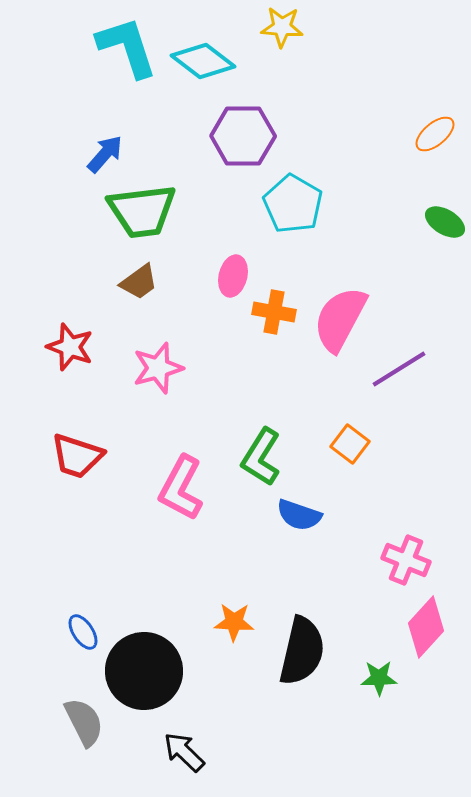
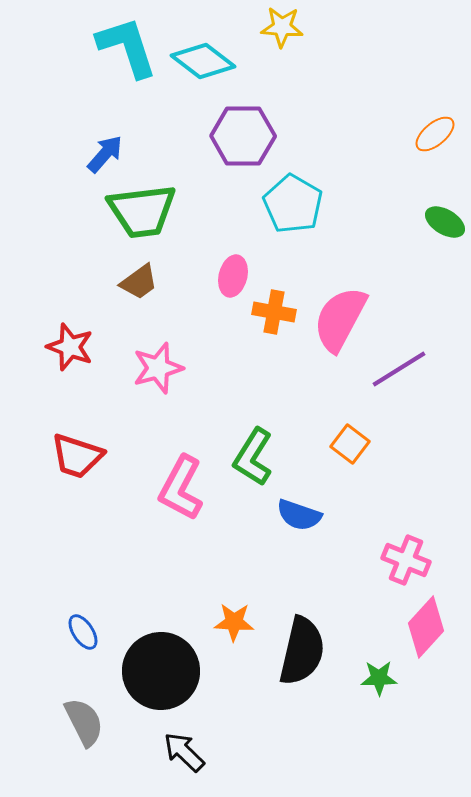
green L-shape: moved 8 px left
black circle: moved 17 px right
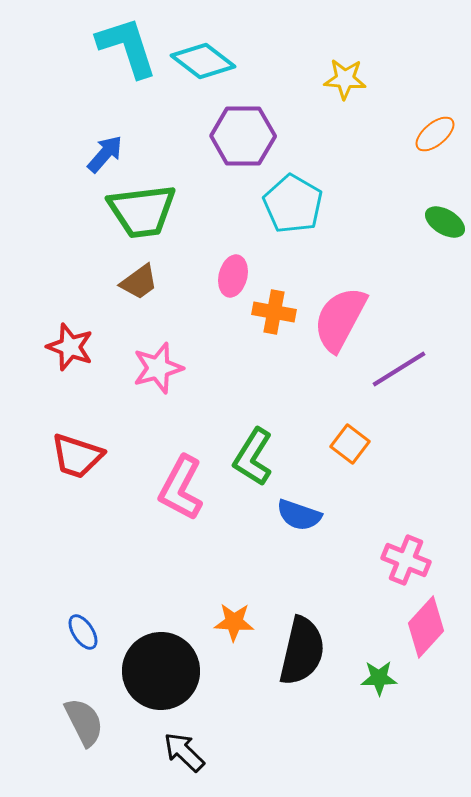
yellow star: moved 63 px right, 52 px down
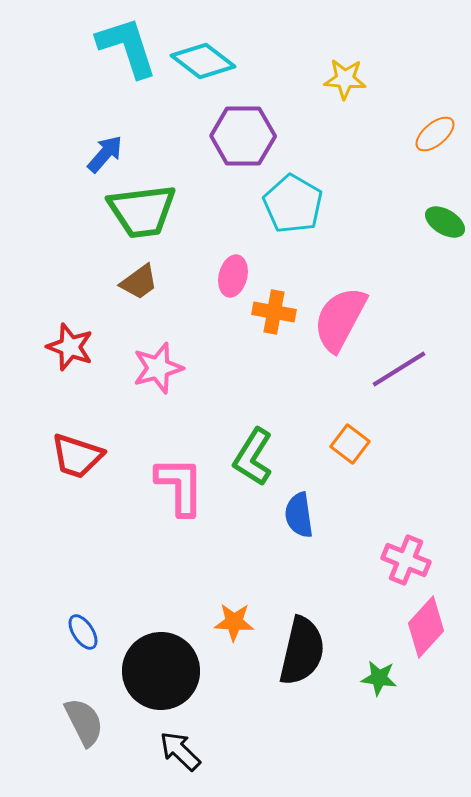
pink L-shape: moved 1 px left, 2 px up; rotated 152 degrees clockwise
blue semicircle: rotated 63 degrees clockwise
green star: rotated 9 degrees clockwise
black arrow: moved 4 px left, 1 px up
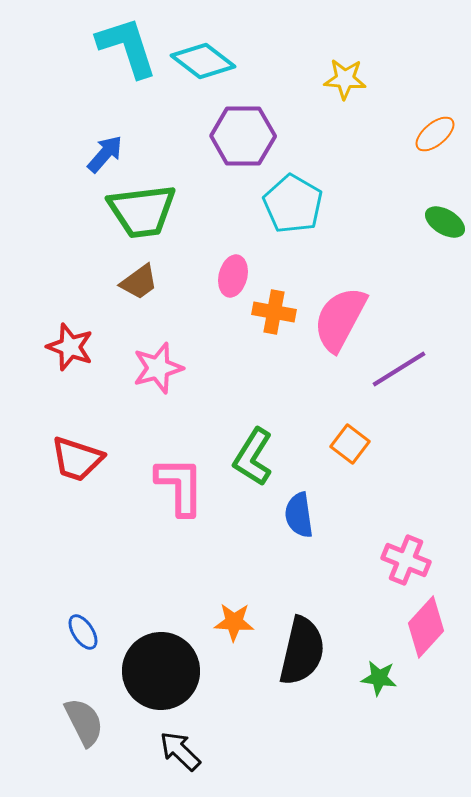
red trapezoid: moved 3 px down
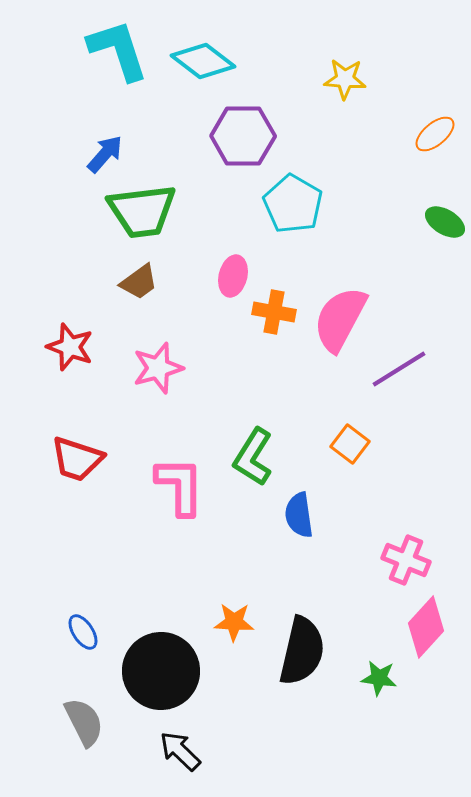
cyan L-shape: moved 9 px left, 3 px down
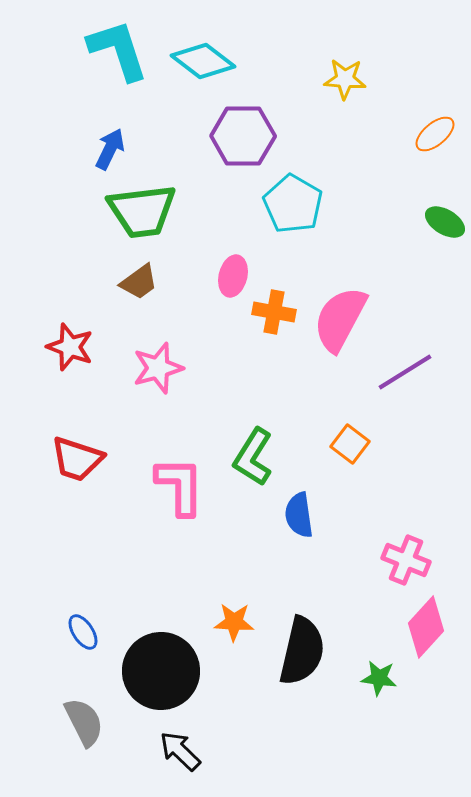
blue arrow: moved 5 px right, 5 px up; rotated 15 degrees counterclockwise
purple line: moved 6 px right, 3 px down
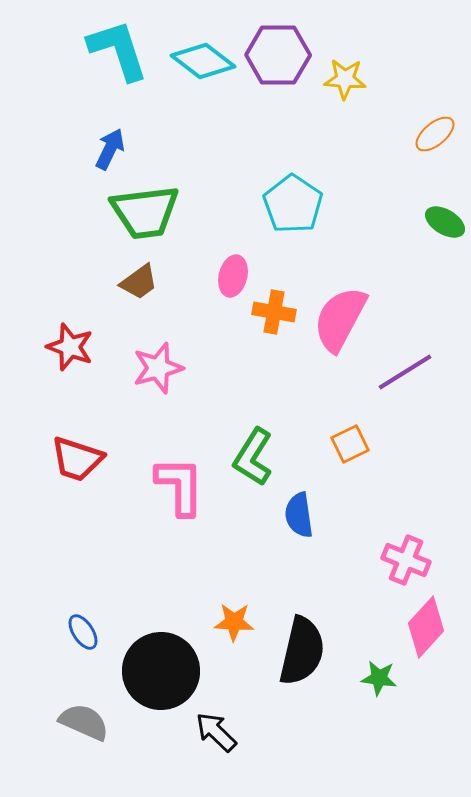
purple hexagon: moved 35 px right, 81 px up
cyan pentagon: rotated 4 degrees clockwise
green trapezoid: moved 3 px right, 1 px down
orange square: rotated 27 degrees clockwise
gray semicircle: rotated 39 degrees counterclockwise
black arrow: moved 36 px right, 19 px up
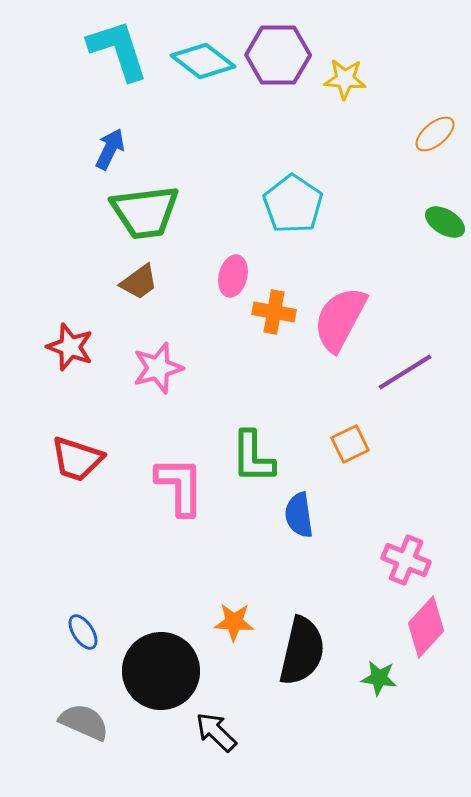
green L-shape: rotated 32 degrees counterclockwise
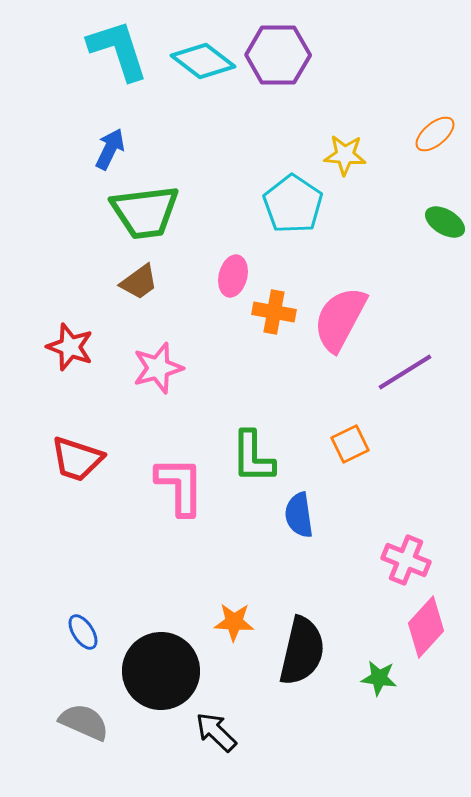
yellow star: moved 76 px down
